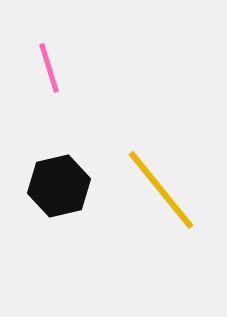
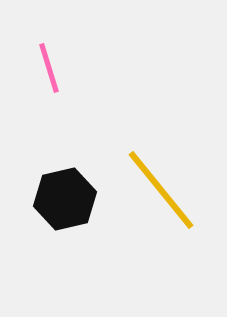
black hexagon: moved 6 px right, 13 px down
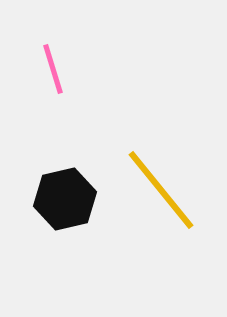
pink line: moved 4 px right, 1 px down
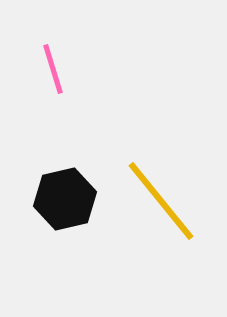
yellow line: moved 11 px down
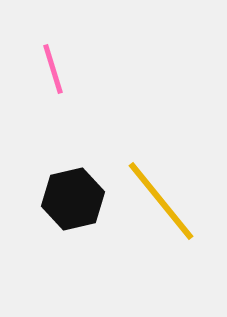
black hexagon: moved 8 px right
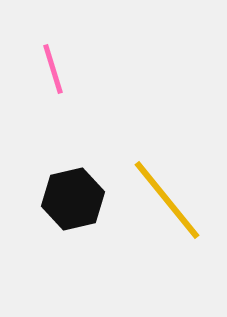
yellow line: moved 6 px right, 1 px up
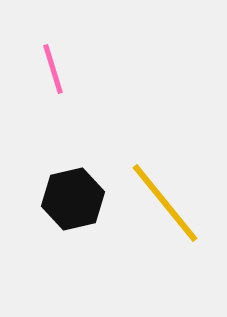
yellow line: moved 2 px left, 3 px down
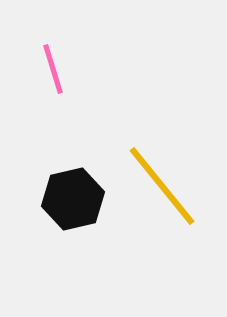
yellow line: moved 3 px left, 17 px up
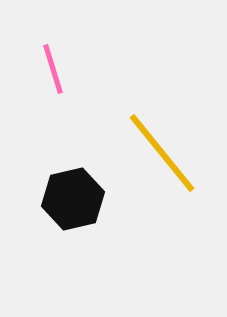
yellow line: moved 33 px up
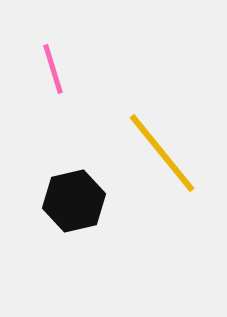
black hexagon: moved 1 px right, 2 px down
